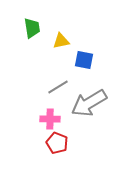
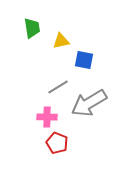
pink cross: moved 3 px left, 2 px up
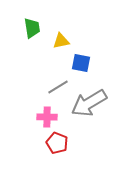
blue square: moved 3 px left, 3 px down
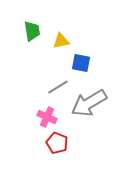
green trapezoid: moved 3 px down
pink cross: rotated 24 degrees clockwise
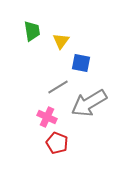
yellow triangle: rotated 42 degrees counterclockwise
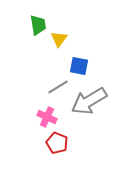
green trapezoid: moved 6 px right, 6 px up
yellow triangle: moved 2 px left, 2 px up
blue square: moved 2 px left, 3 px down
gray arrow: moved 2 px up
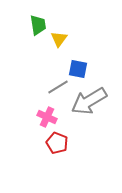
blue square: moved 1 px left, 3 px down
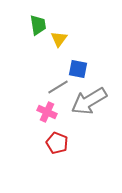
pink cross: moved 5 px up
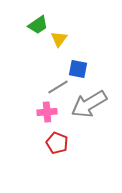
green trapezoid: rotated 65 degrees clockwise
gray arrow: moved 3 px down
pink cross: rotated 30 degrees counterclockwise
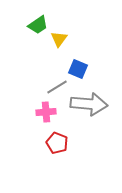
blue square: rotated 12 degrees clockwise
gray line: moved 1 px left
gray arrow: rotated 144 degrees counterclockwise
pink cross: moved 1 px left
